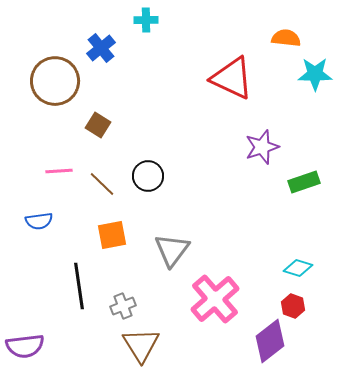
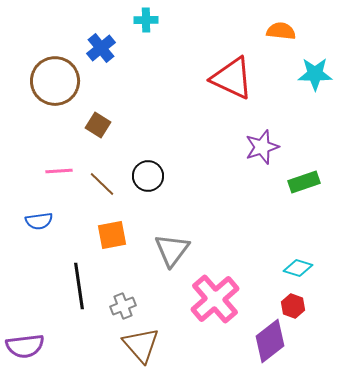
orange semicircle: moved 5 px left, 7 px up
brown triangle: rotated 9 degrees counterclockwise
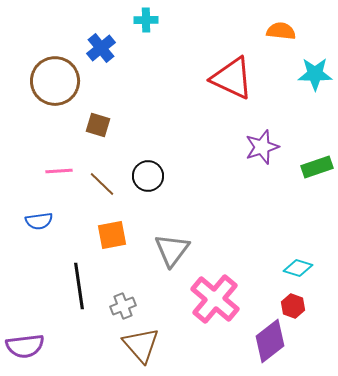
brown square: rotated 15 degrees counterclockwise
green rectangle: moved 13 px right, 15 px up
pink cross: rotated 9 degrees counterclockwise
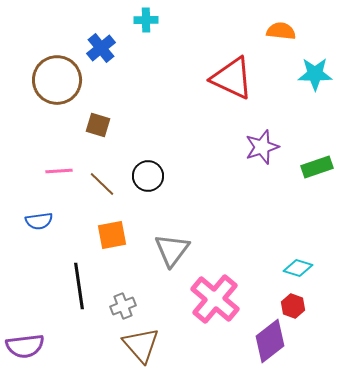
brown circle: moved 2 px right, 1 px up
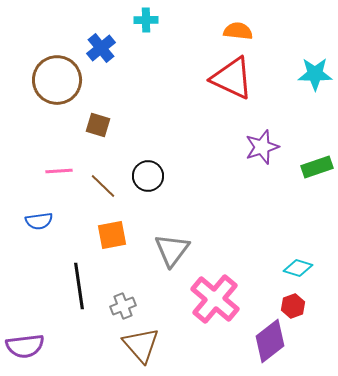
orange semicircle: moved 43 px left
brown line: moved 1 px right, 2 px down
red hexagon: rotated 20 degrees clockwise
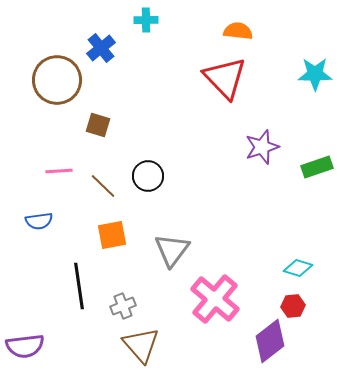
red triangle: moved 7 px left; rotated 21 degrees clockwise
red hexagon: rotated 15 degrees clockwise
